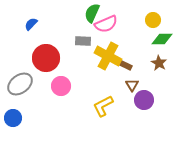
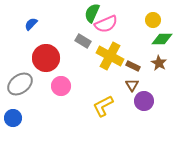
gray rectangle: rotated 28 degrees clockwise
yellow cross: moved 2 px right
brown rectangle: moved 8 px right, 1 px down
purple circle: moved 1 px down
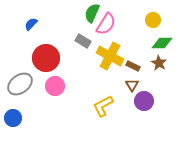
pink semicircle: rotated 35 degrees counterclockwise
green diamond: moved 4 px down
pink circle: moved 6 px left
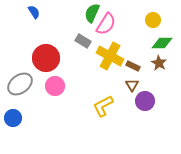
blue semicircle: moved 3 px right, 12 px up; rotated 104 degrees clockwise
purple circle: moved 1 px right
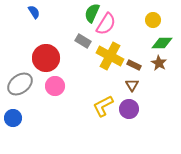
brown rectangle: moved 1 px right, 1 px up
purple circle: moved 16 px left, 8 px down
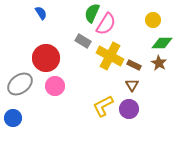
blue semicircle: moved 7 px right, 1 px down
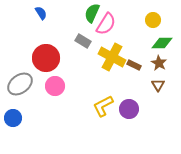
yellow cross: moved 2 px right, 1 px down
brown triangle: moved 26 px right
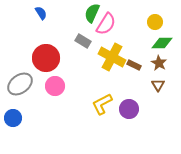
yellow circle: moved 2 px right, 2 px down
yellow L-shape: moved 1 px left, 2 px up
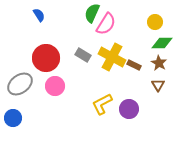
blue semicircle: moved 2 px left, 2 px down
gray rectangle: moved 14 px down
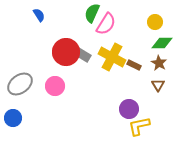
red circle: moved 20 px right, 6 px up
yellow L-shape: moved 37 px right, 22 px down; rotated 15 degrees clockwise
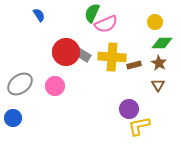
pink semicircle: rotated 35 degrees clockwise
yellow cross: rotated 24 degrees counterclockwise
brown rectangle: rotated 40 degrees counterclockwise
